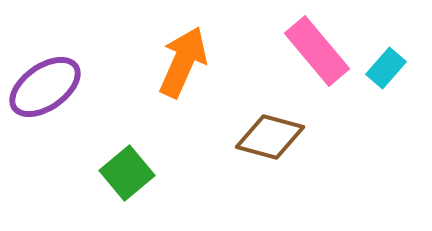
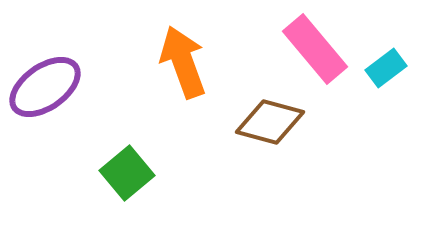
pink rectangle: moved 2 px left, 2 px up
orange arrow: rotated 44 degrees counterclockwise
cyan rectangle: rotated 12 degrees clockwise
brown diamond: moved 15 px up
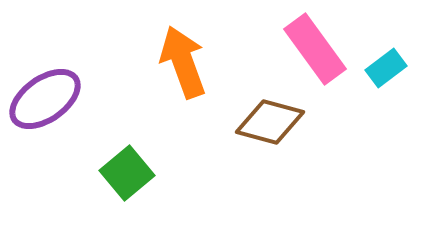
pink rectangle: rotated 4 degrees clockwise
purple ellipse: moved 12 px down
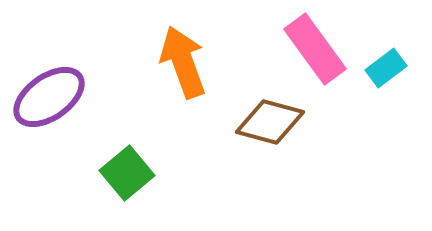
purple ellipse: moved 4 px right, 2 px up
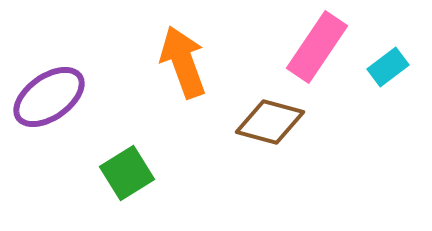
pink rectangle: moved 2 px right, 2 px up; rotated 70 degrees clockwise
cyan rectangle: moved 2 px right, 1 px up
green square: rotated 8 degrees clockwise
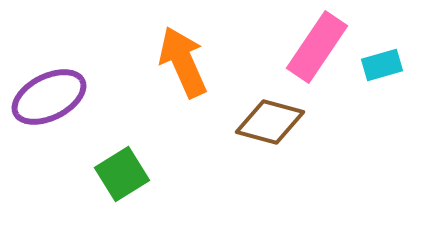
orange arrow: rotated 4 degrees counterclockwise
cyan rectangle: moved 6 px left, 2 px up; rotated 21 degrees clockwise
purple ellipse: rotated 8 degrees clockwise
green square: moved 5 px left, 1 px down
